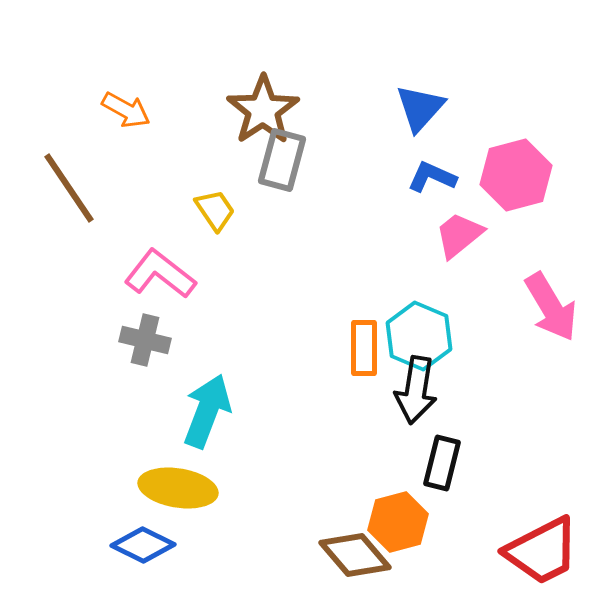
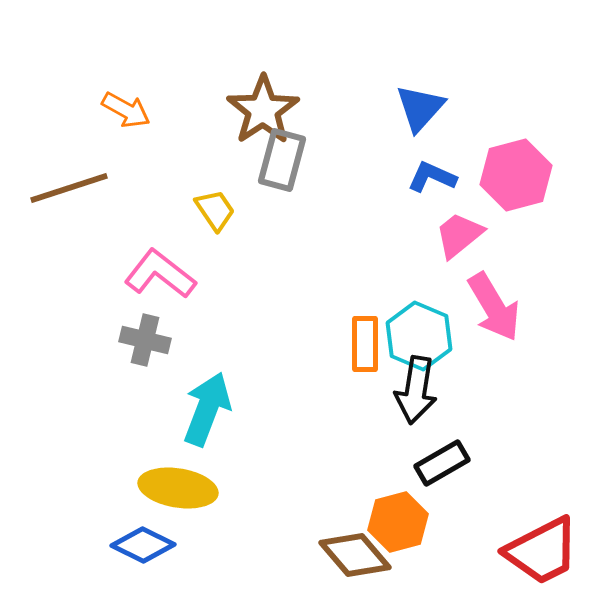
brown line: rotated 74 degrees counterclockwise
pink arrow: moved 57 px left
orange rectangle: moved 1 px right, 4 px up
cyan arrow: moved 2 px up
black rectangle: rotated 46 degrees clockwise
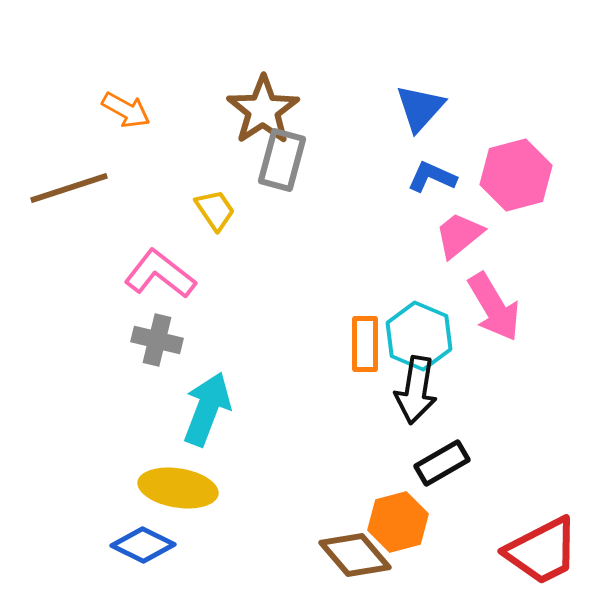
gray cross: moved 12 px right
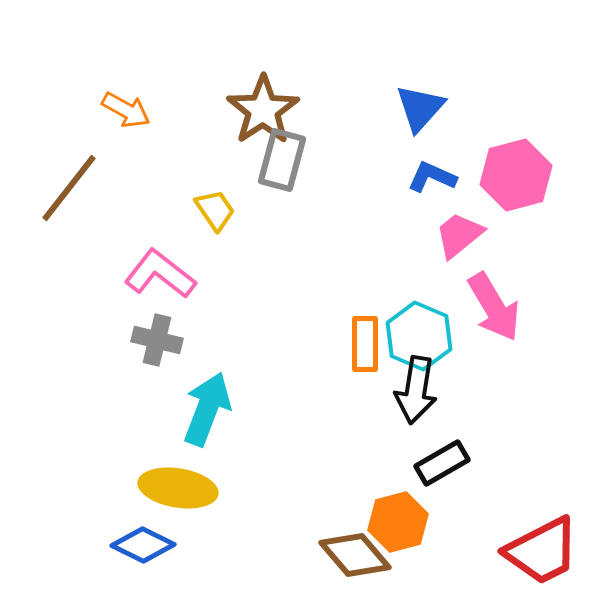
brown line: rotated 34 degrees counterclockwise
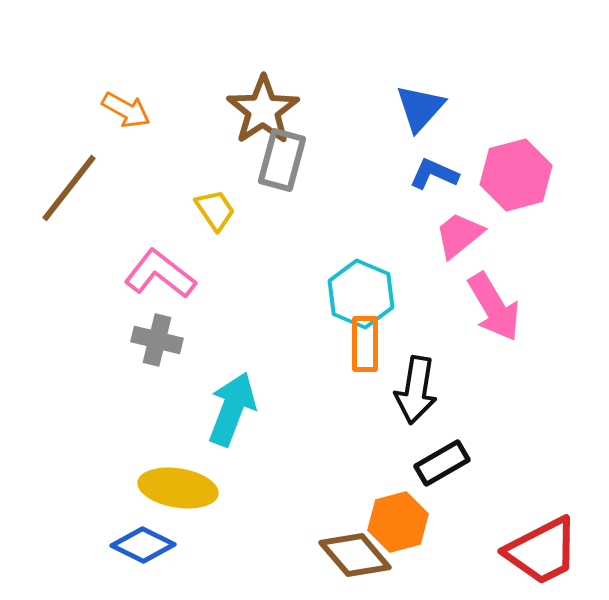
blue L-shape: moved 2 px right, 3 px up
cyan hexagon: moved 58 px left, 42 px up
cyan arrow: moved 25 px right
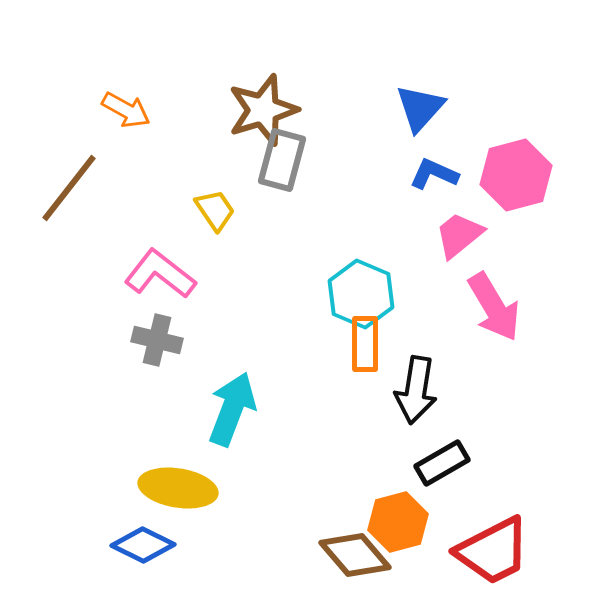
brown star: rotated 16 degrees clockwise
red trapezoid: moved 49 px left
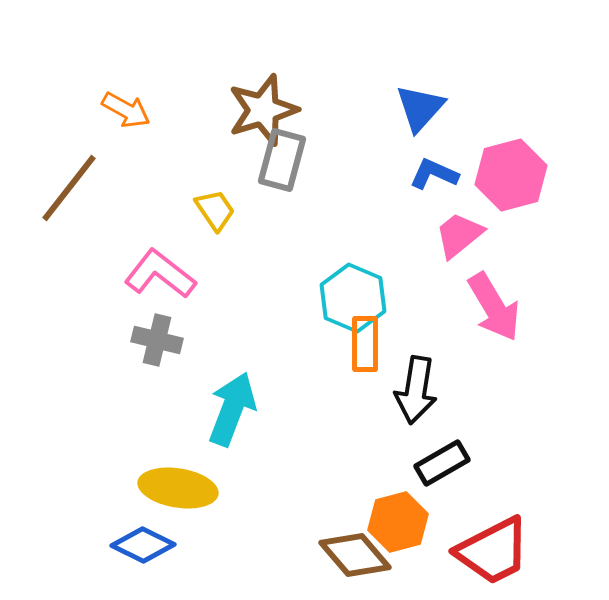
pink hexagon: moved 5 px left
cyan hexagon: moved 8 px left, 4 px down
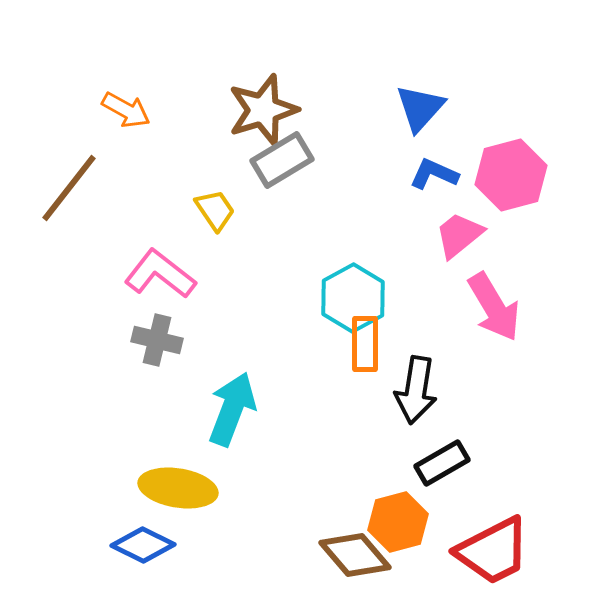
gray rectangle: rotated 44 degrees clockwise
cyan hexagon: rotated 8 degrees clockwise
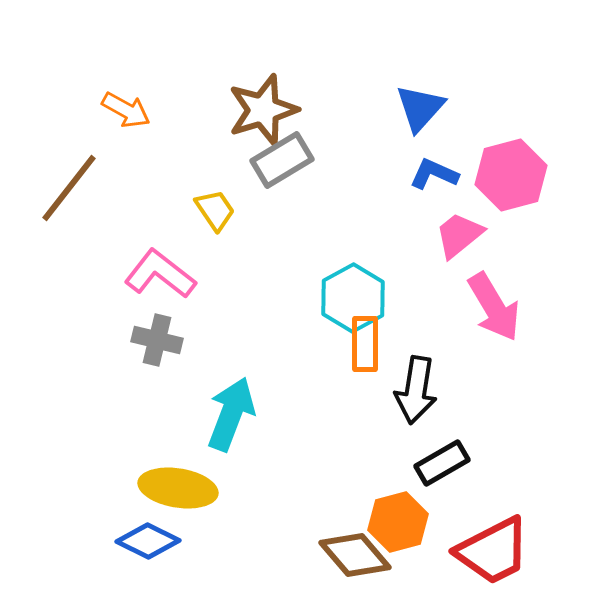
cyan arrow: moved 1 px left, 5 px down
blue diamond: moved 5 px right, 4 px up
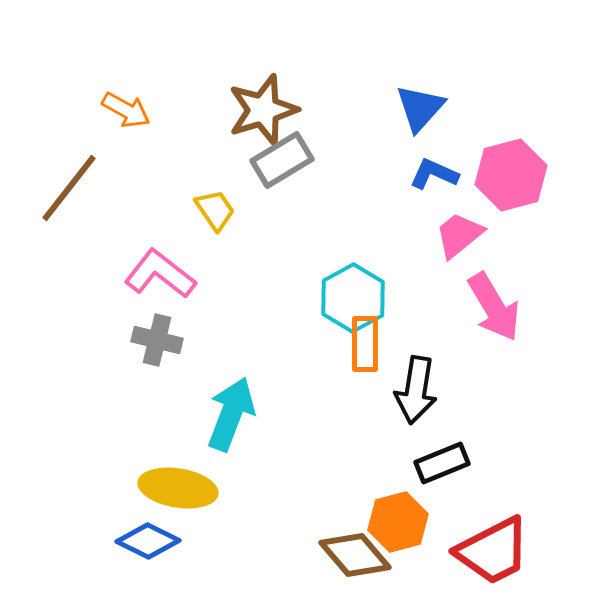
black rectangle: rotated 8 degrees clockwise
